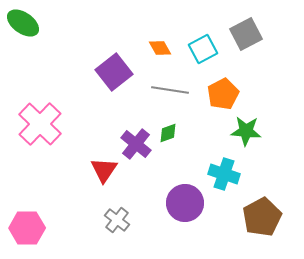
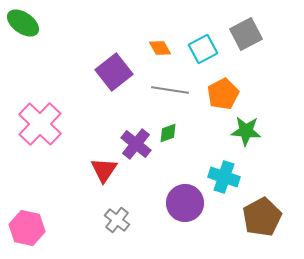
cyan cross: moved 3 px down
pink hexagon: rotated 12 degrees clockwise
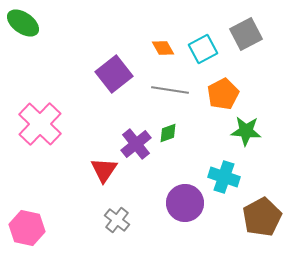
orange diamond: moved 3 px right
purple square: moved 2 px down
purple cross: rotated 12 degrees clockwise
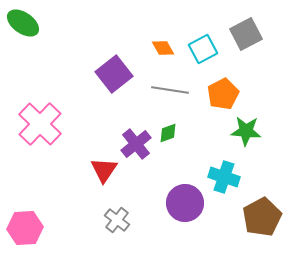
pink hexagon: moved 2 px left; rotated 16 degrees counterclockwise
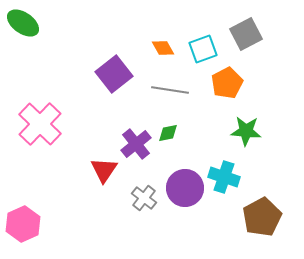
cyan square: rotated 8 degrees clockwise
orange pentagon: moved 4 px right, 11 px up
green diamond: rotated 10 degrees clockwise
purple circle: moved 15 px up
gray cross: moved 27 px right, 22 px up
pink hexagon: moved 2 px left, 4 px up; rotated 20 degrees counterclockwise
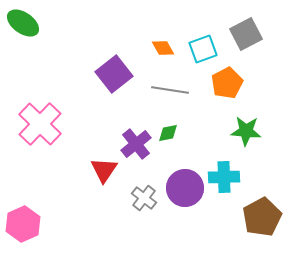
cyan cross: rotated 20 degrees counterclockwise
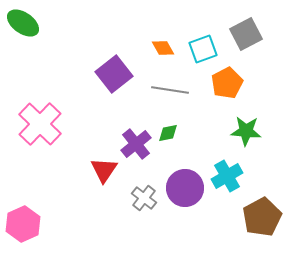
cyan cross: moved 3 px right, 1 px up; rotated 28 degrees counterclockwise
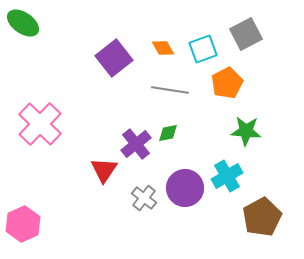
purple square: moved 16 px up
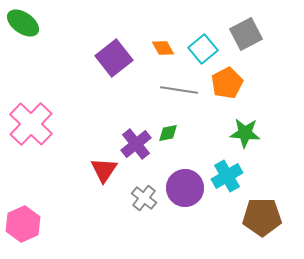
cyan square: rotated 20 degrees counterclockwise
gray line: moved 9 px right
pink cross: moved 9 px left
green star: moved 1 px left, 2 px down
brown pentagon: rotated 27 degrees clockwise
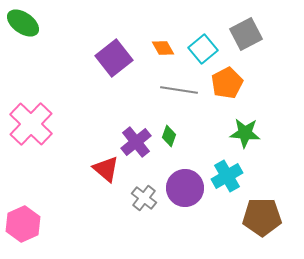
green diamond: moved 1 px right, 3 px down; rotated 60 degrees counterclockwise
purple cross: moved 2 px up
red triangle: moved 2 px right, 1 px up; rotated 24 degrees counterclockwise
